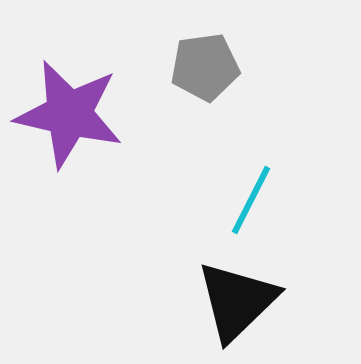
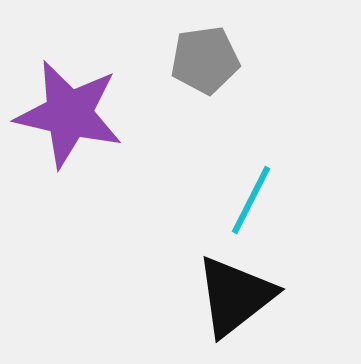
gray pentagon: moved 7 px up
black triangle: moved 2 px left, 5 px up; rotated 6 degrees clockwise
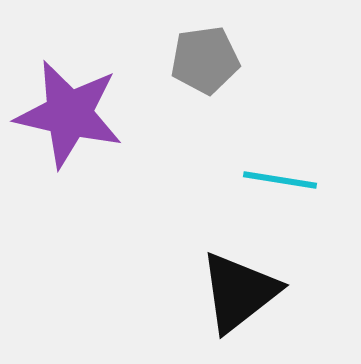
cyan line: moved 29 px right, 20 px up; rotated 72 degrees clockwise
black triangle: moved 4 px right, 4 px up
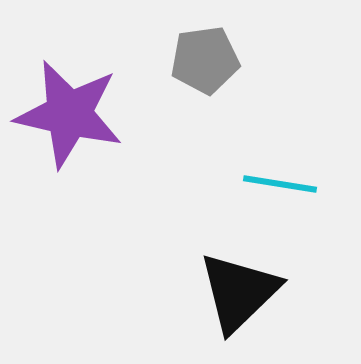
cyan line: moved 4 px down
black triangle: rotated 6 degrees counterclockwise
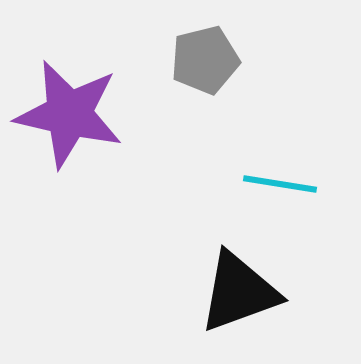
gray pentagon: rotated 6 degrees counterclockwise
black triangle: rotated 24 degrees clockwise
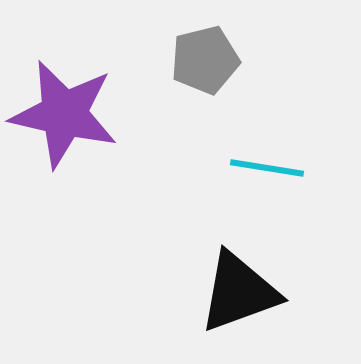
purple star: moved 5 px left
cyan line: moved 13 px left, 16 px up
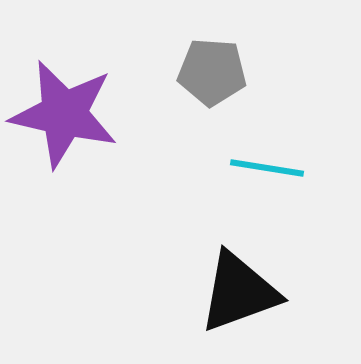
gray pentagon: moved 7 px right, 12 px down; rotated 18 degrees clockwise
